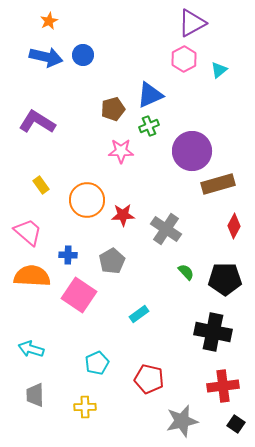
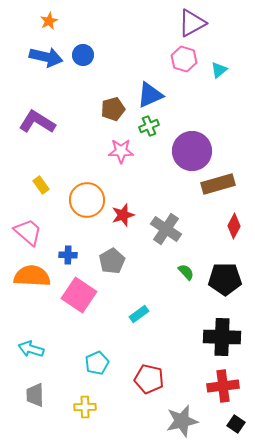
pink hexagon: rotated 15 degrees counterclockwise
red star: rotated 15 degrees counterclockwise
black cross: moved 9 px right, 5 px down; rotated 9 degrees counterclockwise
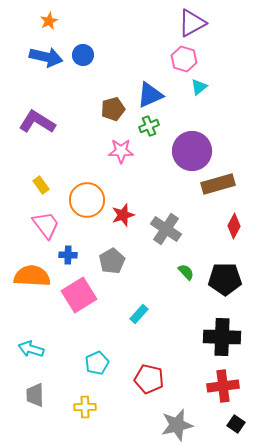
cyan triangle: moved 20 px left, 17 px down
pink trapezoid: moved 18 px right, 7 px up; rotated 12 degrees clockwise
pink square: rotated 24 degrees clockwise
cyan rectangle: rotated 12 degrees counterclockwise
gray star: moved 5 px left, 4 px down
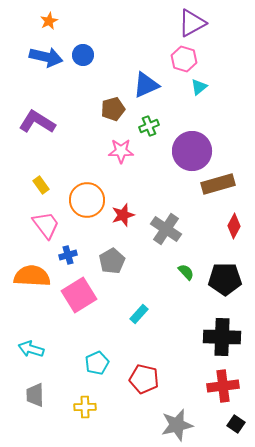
blue triangle: moved 4 px left, 10 px up
blue cross: rotated 18 degrees counterclockwise
red pentagon: moved 5 px left
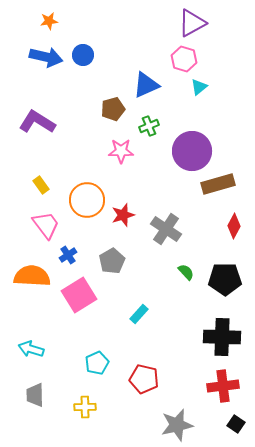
orange star: rotated 18 degrees clockwise
blue cross: rotated 18 degrees counterclockwise
